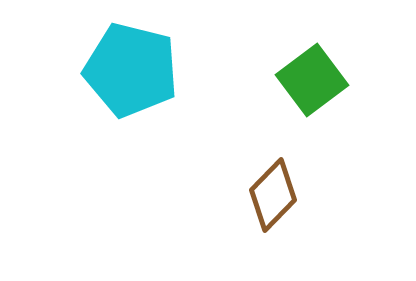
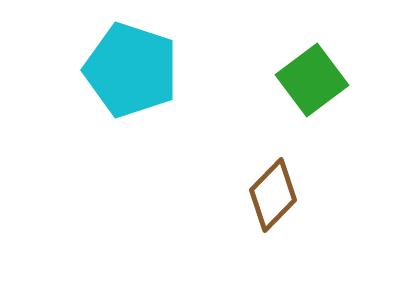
cyan pentagon: rotated 4 degrees clockwise
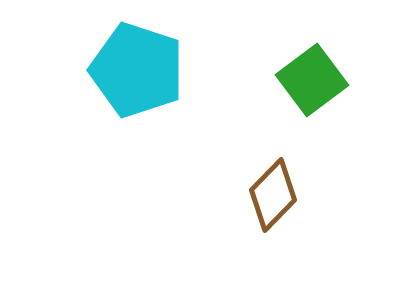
cyan pentagon: moved 6 px right
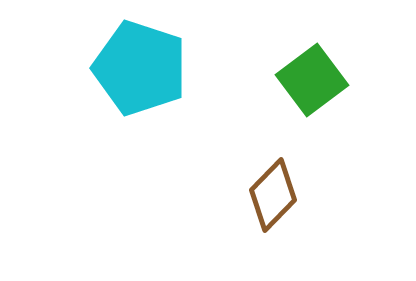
cyan pentagon: moved 3 px right, 2 px up
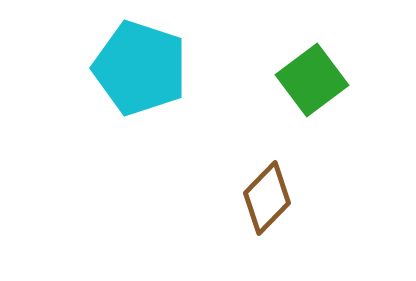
brown diamond: moved 6 px left, 3 px down
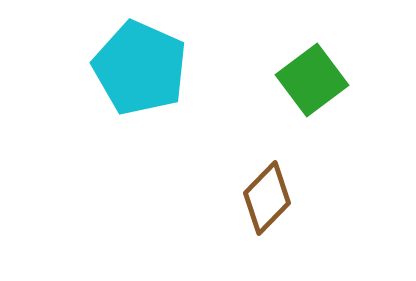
cyan pentagon: rotated 6 degrees clockwise
